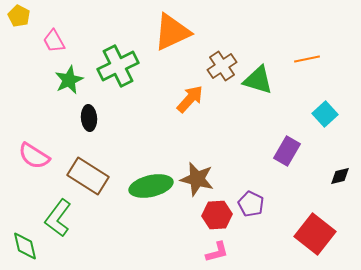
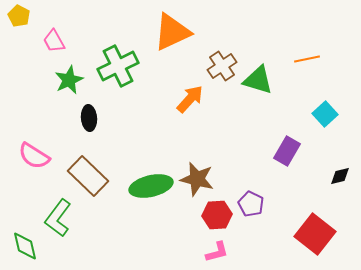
brown rectangle: rotated 12 degrees clockwise
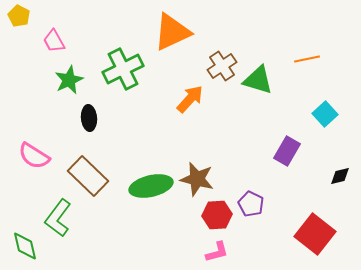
green cross: moved 5 px right, 3 px down
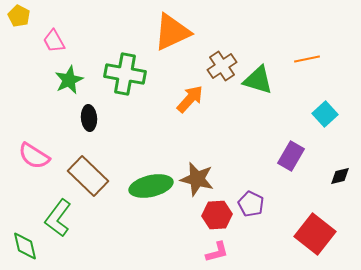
green cross: moved 2 px right, 5 px down; rotated 36 degrees clockwise
purple rectangle: moved 4 px right, 5 px down
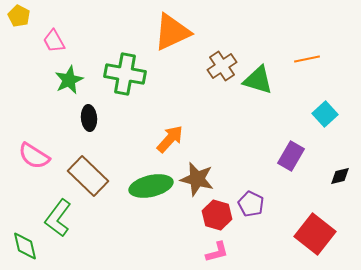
orange arrow: moved 20 px left, 40 px down
red hexagon: rotated 20 degrees clockwise
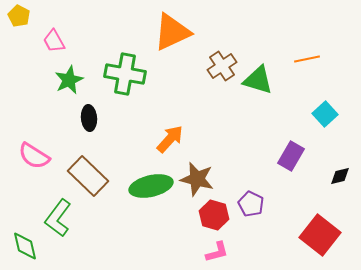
red hexagon: moved 3 px left
red square: moved 5 px right, 1 px down
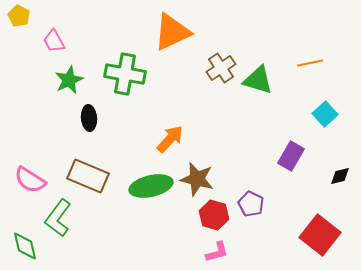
orange line: moved 3 px right, 4 px down
brown cross: moved 1 px left, 2 px down
pink semicircle: moved 4 px left, 24 px down
brown rectangle: rotated 21 degrees counterclockwise
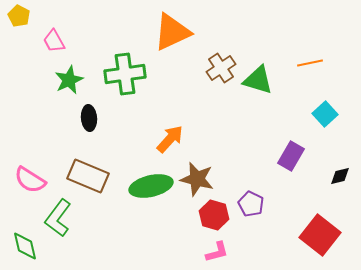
green cross: rotated 18 degrees counterclockwise
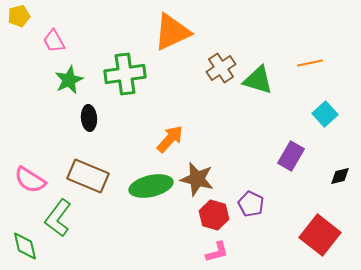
yellow pentagon: rotated 30 degrees clockwise
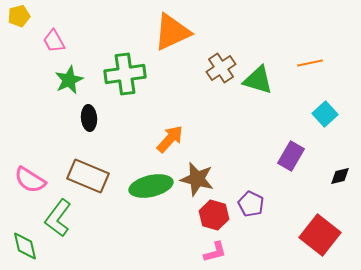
pink L-shape: moved 2 px left
